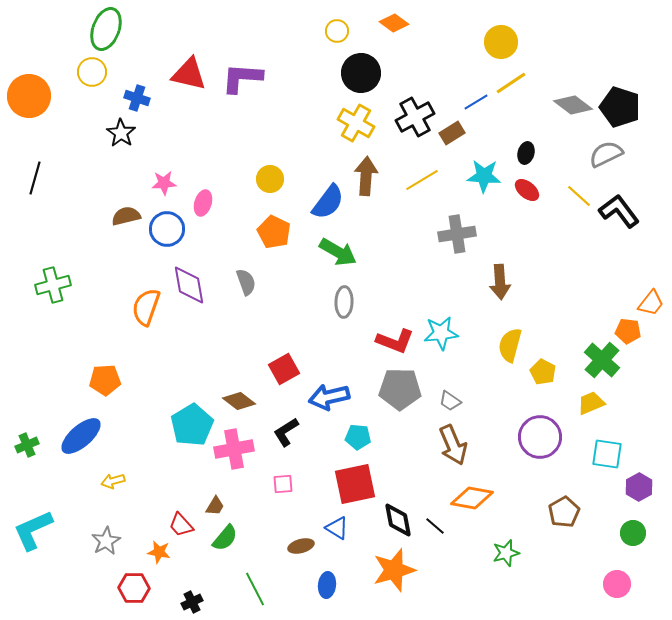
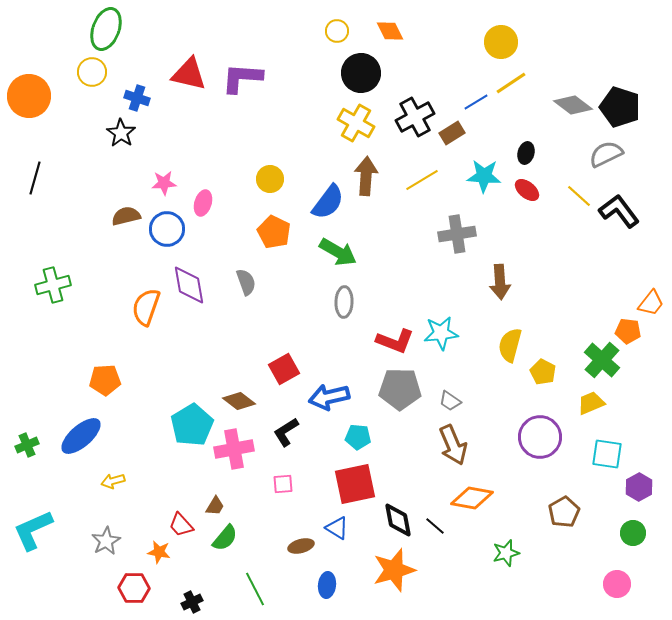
orange diamond at (394, 23): moved 4 px left, 8 px down; rotated 28 degrees clockwise
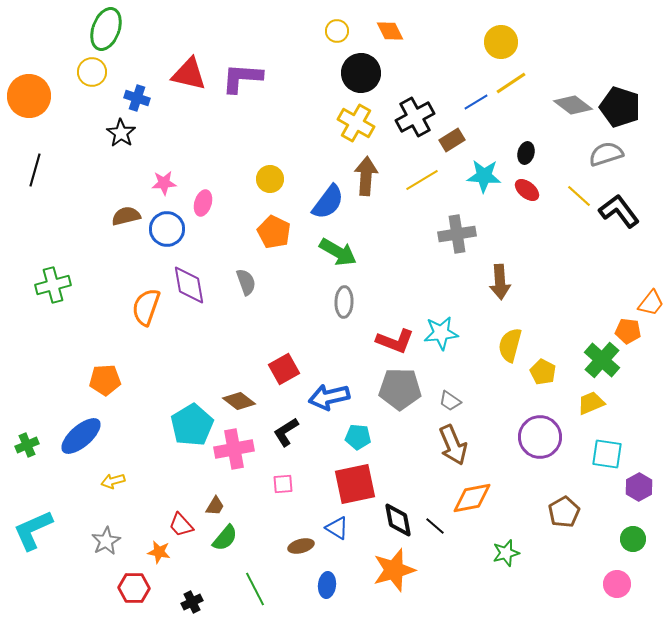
brown rectangle at (452, 133): moved 7 px down
gray semicircle at (606, 154): rotated 8 degrees clockwise
black line at (35, 178): moved 8 px up
orange diamond at (472, 498): rotated 21 degrees counterclockwise
green circle at (633, 533): moved 6 px down
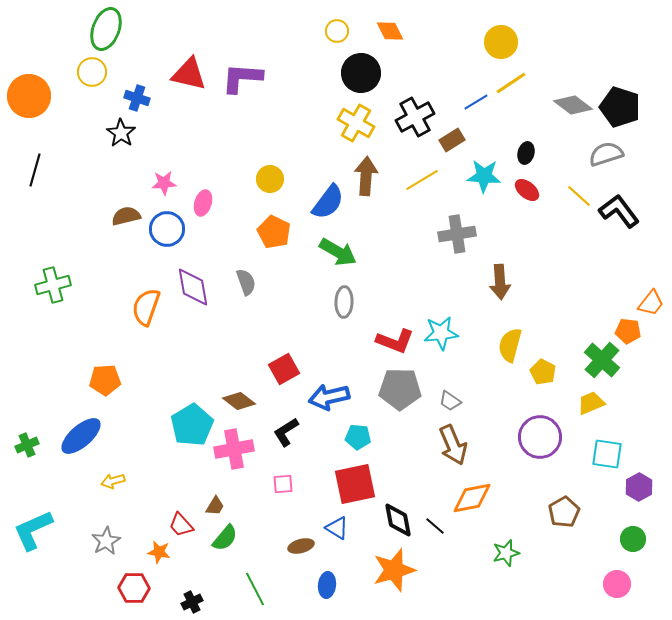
purple diamond at (189, 285): moved 4 px right, 2 px down
